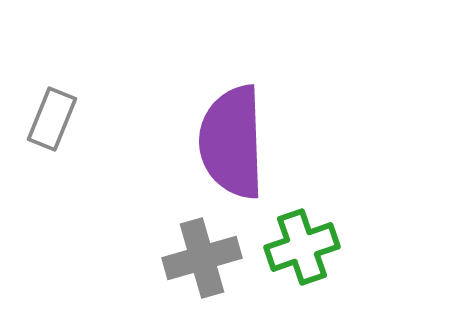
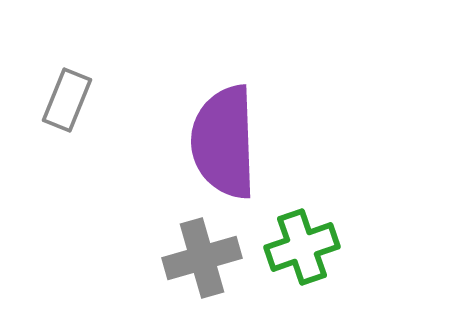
gray rectangle: moved 15 px right, 19 px up
purple semicircle: moved 8 px left
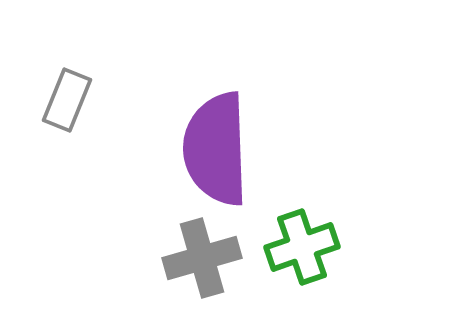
purple semicircle: moved 8 px left, 7 px down
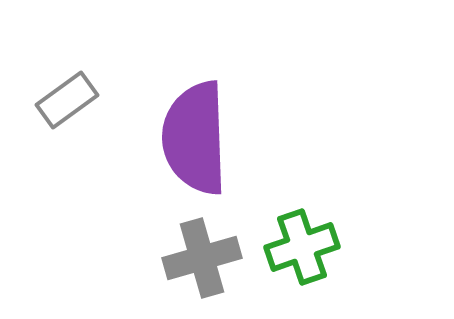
gray rectangle: rotated 32 degrees clockwise
purple semicircle: moved 21 px left, 11 px up
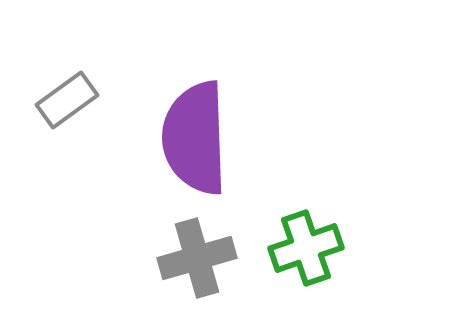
green cross: moved 4 px right, 1 px down
gray cross: moved 5 px left
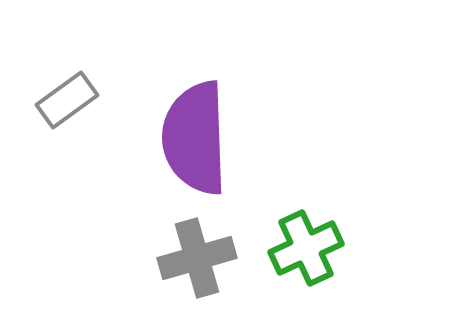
green cross: rotated 6 degrees counterclockwise
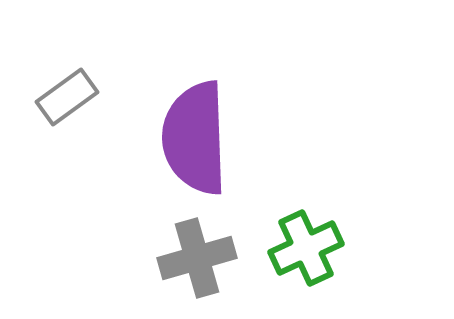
gray rectangle: moved 3 px up
